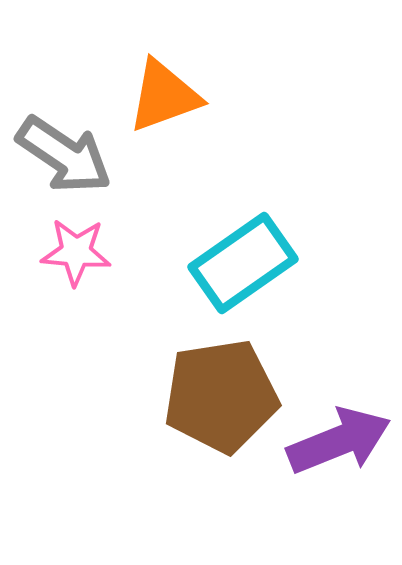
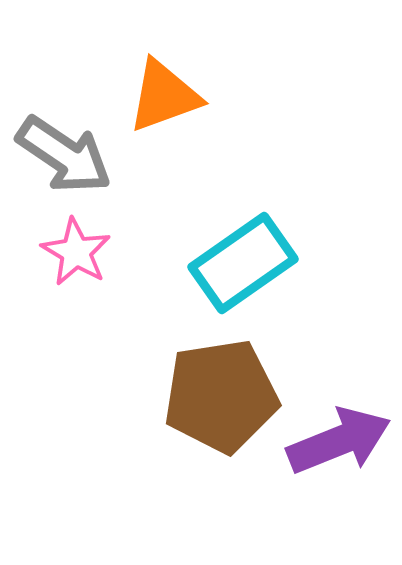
pink star: rotated 26 degrees clockwise
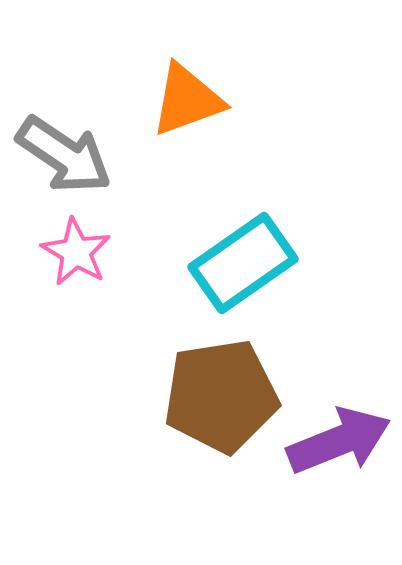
orange triangle: moved 23 px right, 4 px down
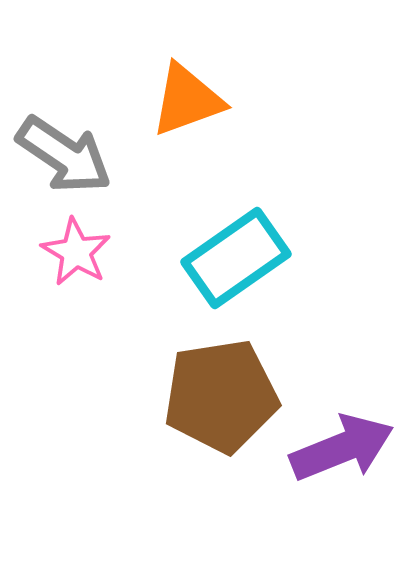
cyan rectangle: moved 7 px left, 5 px up
purple arrow: moved 3 px right, 7 px down
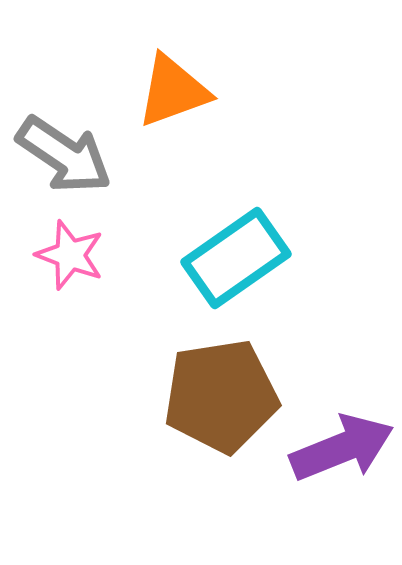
orange triangle: moved 14 px left, 9 px up
pink star: moved 6 px left, 3 px down; rotated 10 degrees counterclockwise
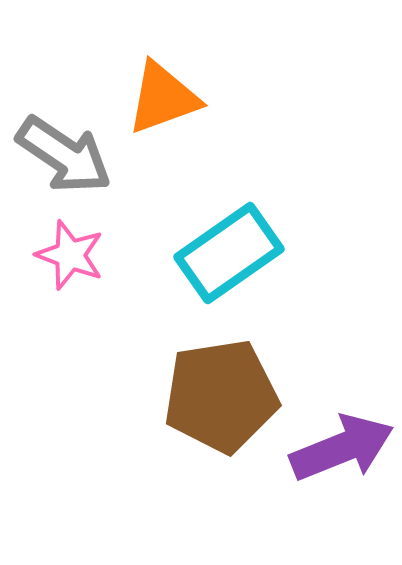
orange triangle: moved 10 px left, 7 px down
cyan rectangle: moved 7 px left, 5 px up
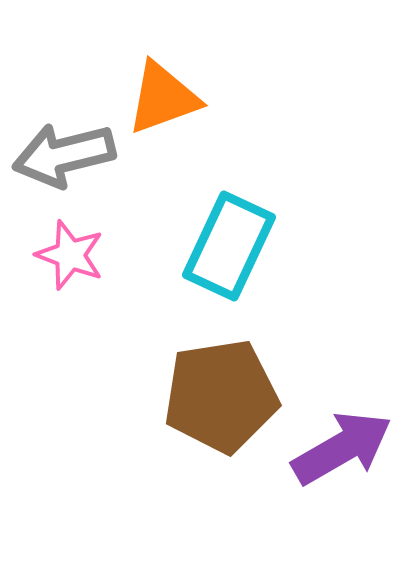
gray arrow: rotated 132 degrees clockwise
cyan rectangle: moved 7 px up; rotated 30 degrees counterclockwise
purple arrow: rotated 8 degrees counterclockwise
